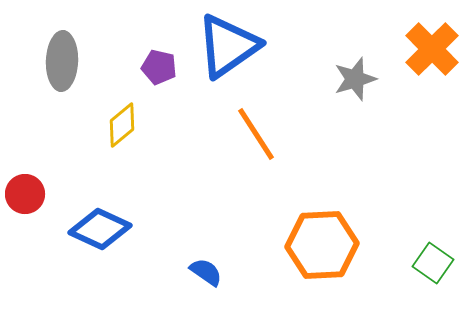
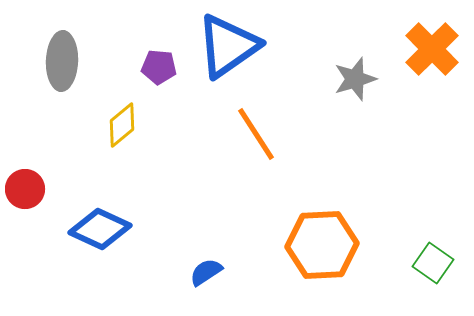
purple pentagon: rotated 8 degrees counterclockwise
red circle: moved 5 px up
blue semicircle: rotated 68 degrees counterclockwise
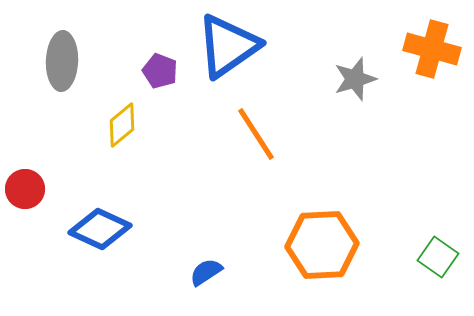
orange cross: rotated 30 degrees counterclockwise
purple pentagon: moved 1 px right, 4 px down; rotated 16 degrees clockwise
green square: moved 5 px right, 6 px up
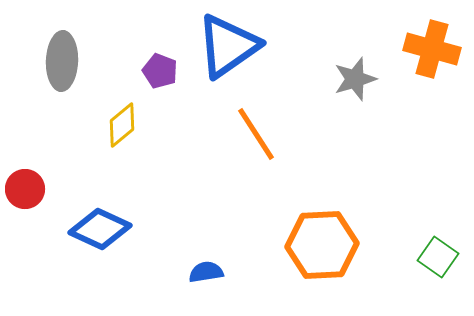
blue semicircle: rotated 24 degrees clockwise
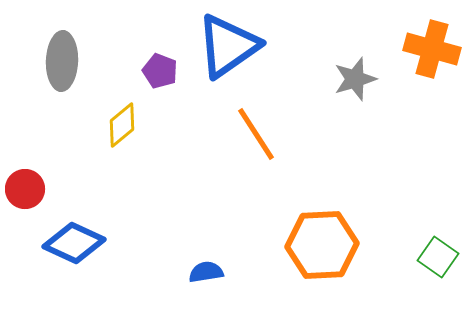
blue diamond: moved 26 px left, 14 px down
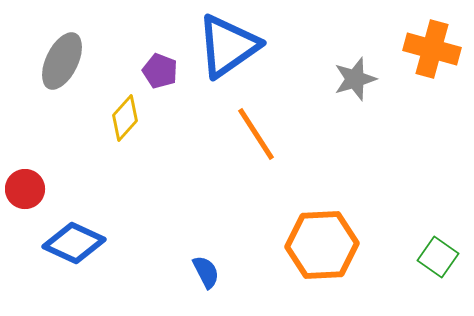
gray ellipse: rotated 24 degrees clockwise
yellow diamond: moved 3 px right, 7 px up; rotated 9 degrees counterclockwise
blue semicircle: rotated 72 degrees clockwise
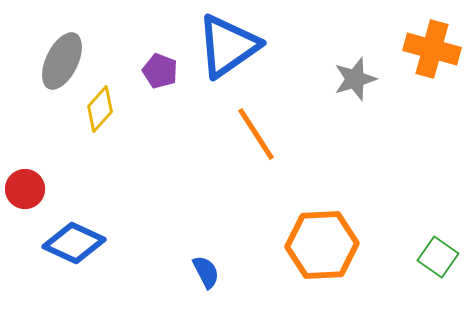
yellow diamond: moved 25 px left, 9 px up
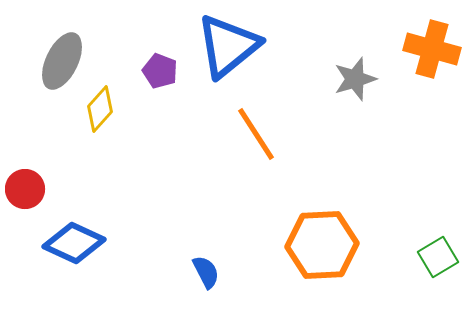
blue triangle: rotated 4 degrees counterclockwise
green square: rotated 24 degrees clockwise
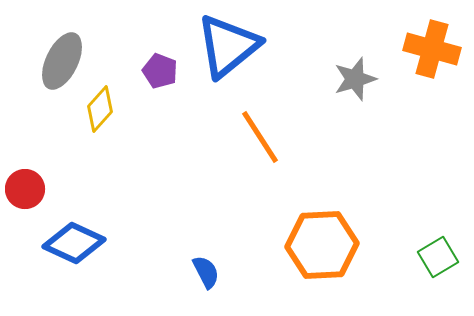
orange line: moved 4 px right, 3 px down
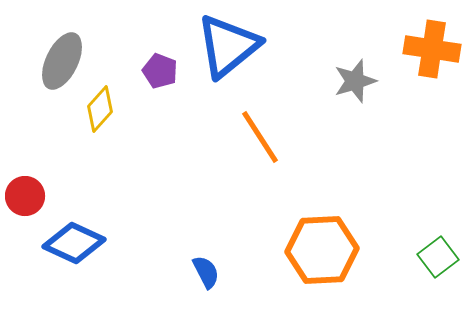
orange cross: rotated 6 degrees counterclockwise
gray star: moved 2 px down
red circle: moved 7 px down
orange hexagon: moved 5 px down
green square: rotated 6 degrees counterclockwise
